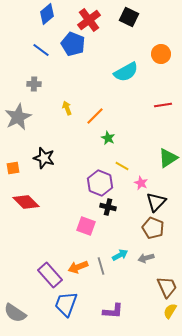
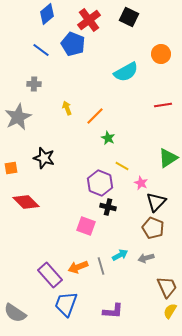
orange square: moved 2 px left
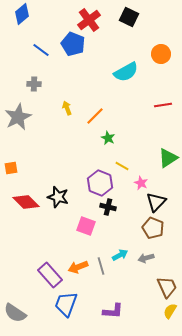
blue diamond: moved 25 px left
black star: moved 14 px right, 39 px down
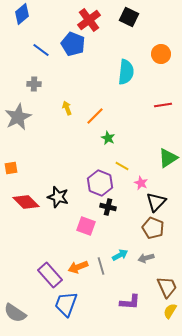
cyan semicircle: rotated 55 degrees counterclockwise
purple L-shape: moved 17 px right, 9 px up
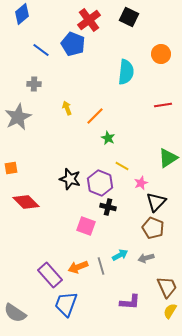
pink star: rotated 24 degrees clockwise
black star: moved 12 px right, 18 px up
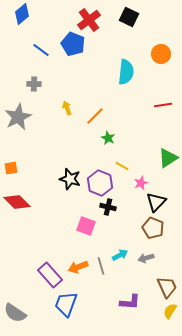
red diamond: moved 9 px left
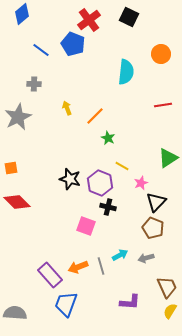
gray semicircle: rotated 150 degrees clockwise
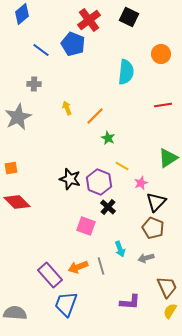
purple hexagon: moved 1 px left, 1 px up
black cross: rotated 28 degrees clockwise
cyan arrow: moved 6 px up; rotated 98 degrees clockwise
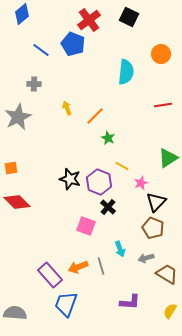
brown trapezoid: moved 13 px up; rotated 35 degrees counterclockwise
